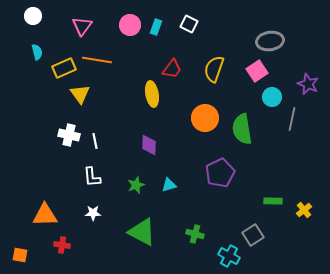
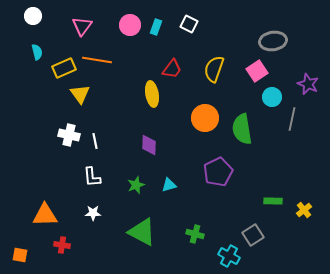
gray ellipse: moved 3 px right
purple pentagon: moved 2 px left, 1 px up
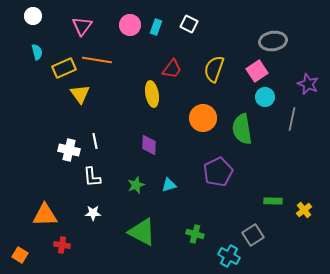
cyan circle: moved 7 px left
orange circle: moved 2 px left
white cross: moved 15 px down
orange square: rotated 21 degrees clockwise
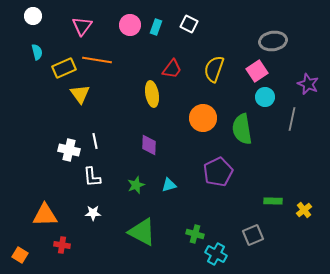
gray square: rotated 10 degrees clockwise
cyan cross: moved 13 px left, 2 px up
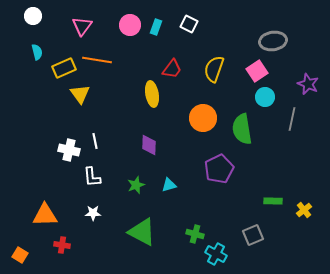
purple pentagon: moved 1 px right, 3 px up
